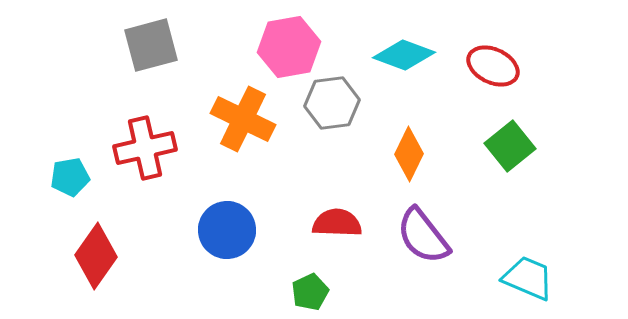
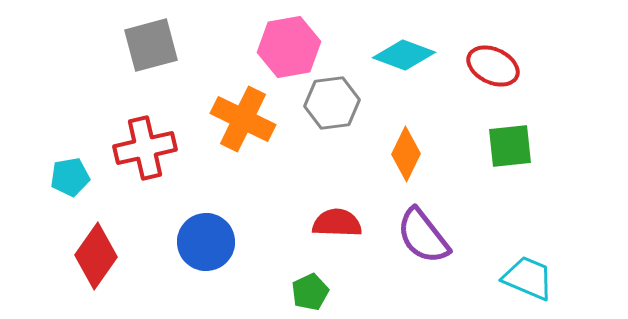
green square: rotated 33 degrees clockwise
orange diamond: moved 3 px left
blue circle: moved 21 px left, 12 px down
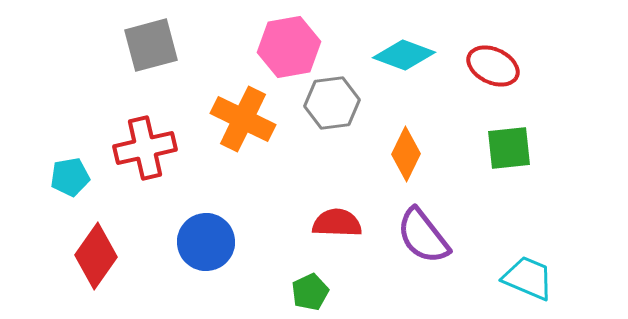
green square: moved 1 px left, 2 px down
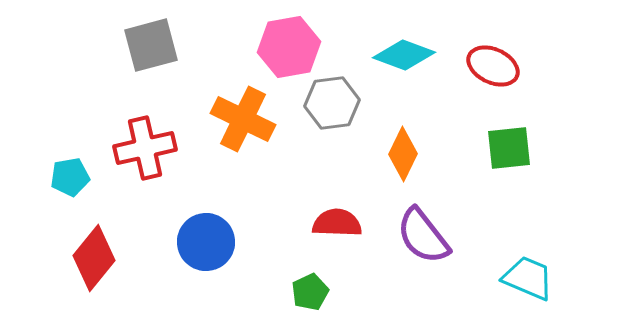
orange diamond: moved 3 px left
red diamond: moved 2 px left, 2 px down; rotated 4 degrees clockwise
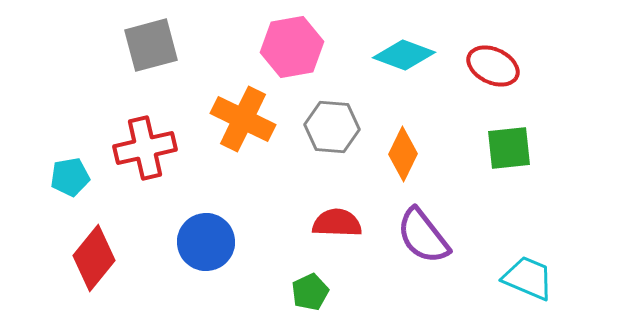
pink hexagon: moved 3 px right
gray hexagon: moved 24 px down; rotated 12 degrees clockwise
